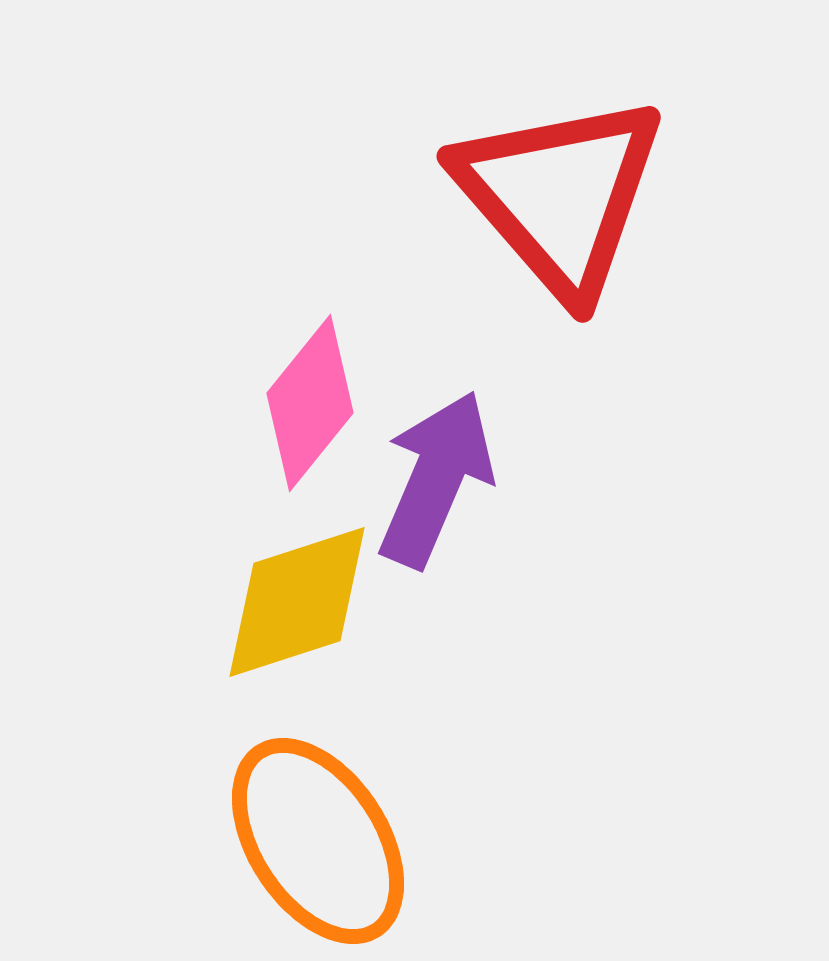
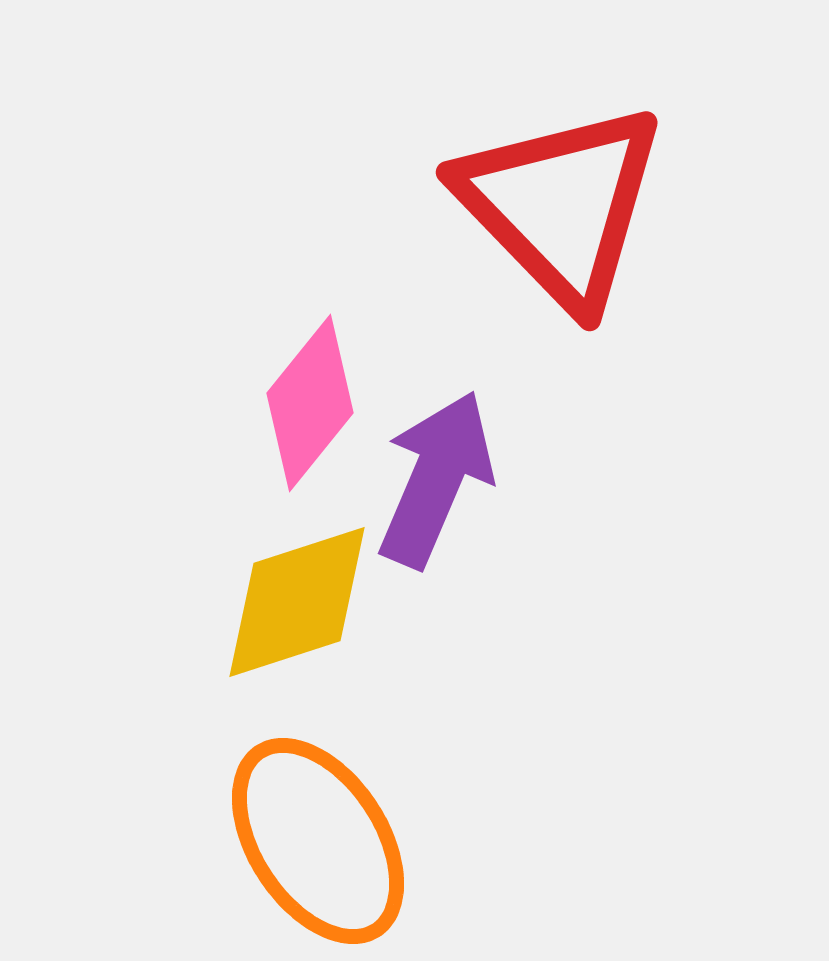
red triangle: moved 1 px right, 10 px down; rotated 3 degrees counterclockwise
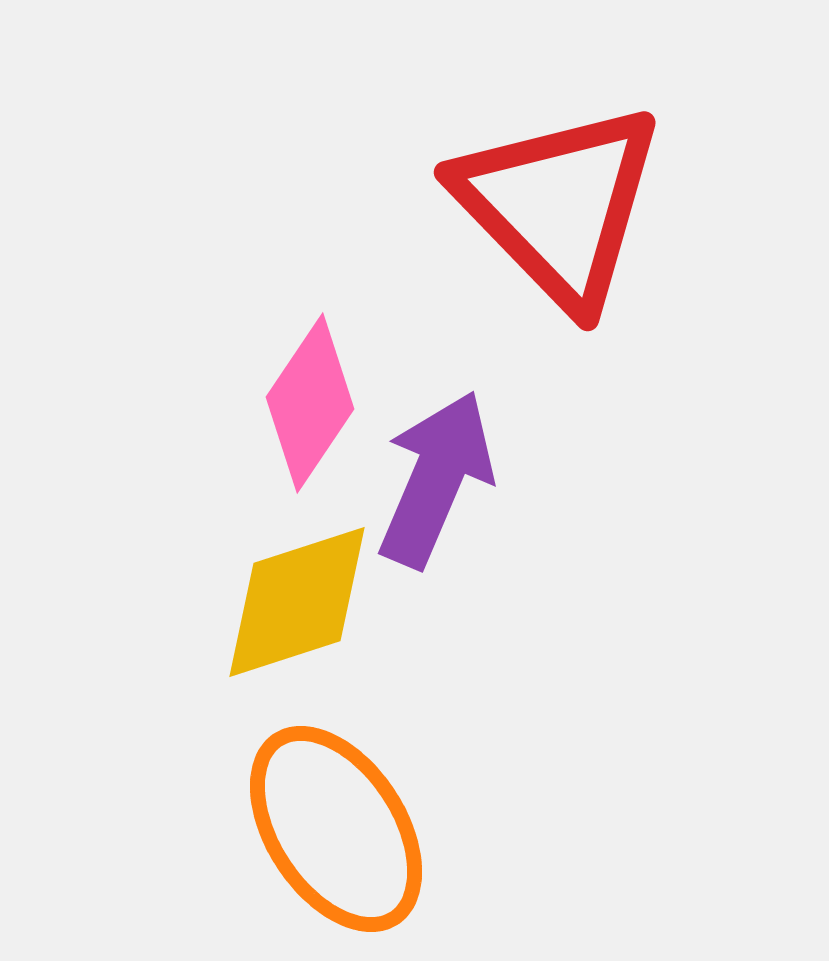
red triangle: moved 2 px left
pink diamond: rotated 5 degrees counterclockwise
orange ellipse: moved 18 px right, 12 px up
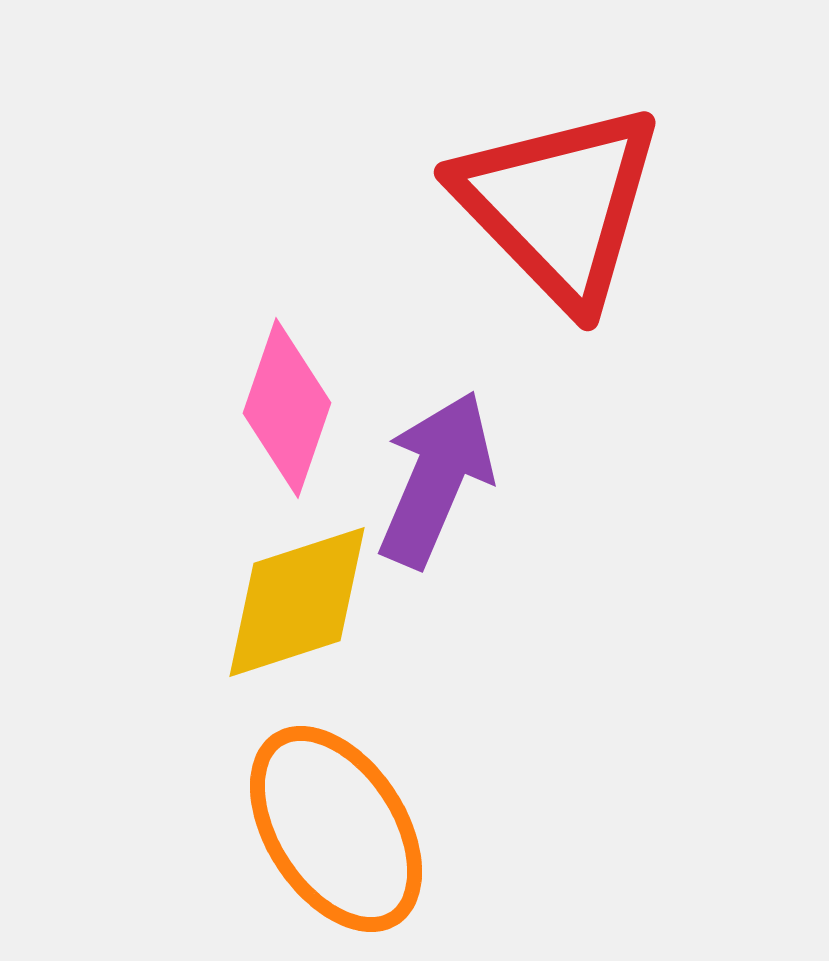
pink diamond: moved 23 px left, 5 px down; rotated 15 degrees counterclockwise
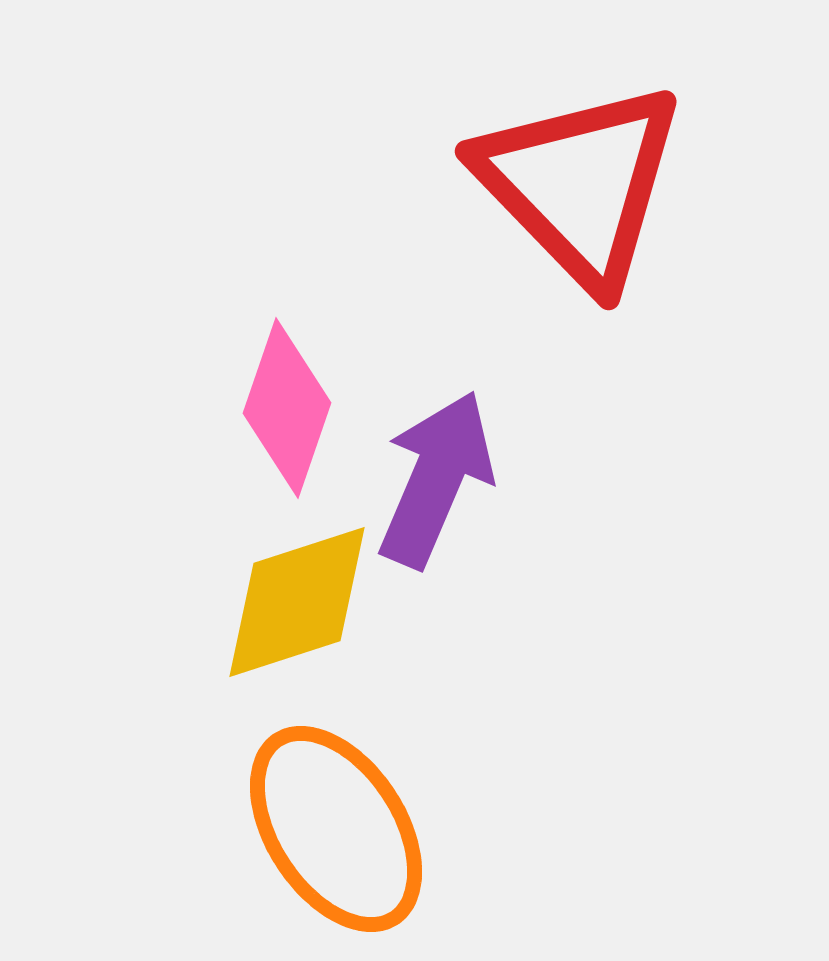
red triangle: moved 21 px right, 21 px up
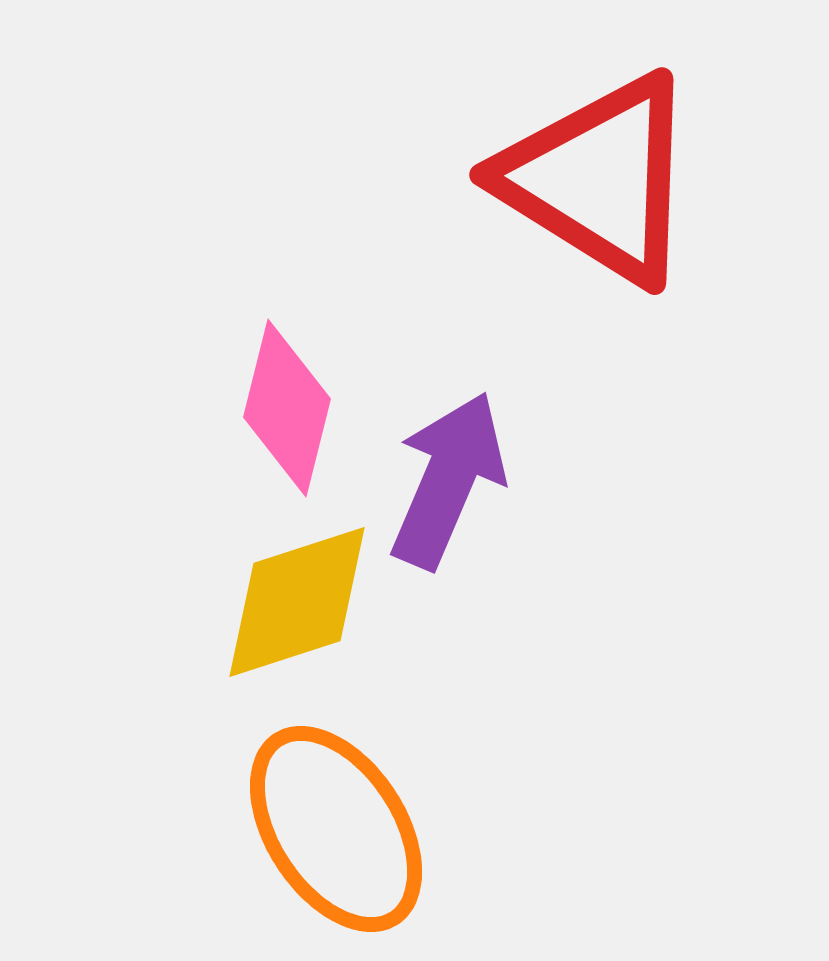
red triangle: moved 19 px right, 5 px up; rotated 14 degrees counterclockwise
pink diamond: rotated 5 degrees counterclockwise
purple arrow: moved 12 px right, 1 px down
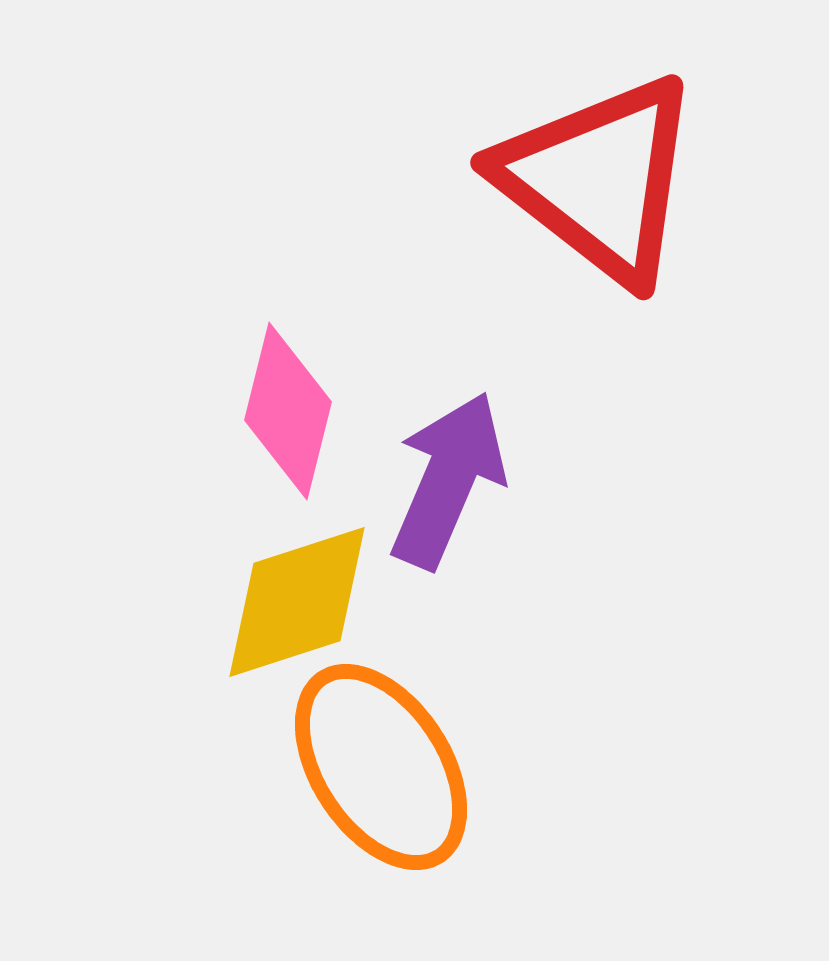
red triangle: rotated 6 degrees clockwise
pink diamond: moved 1 px right, 3 px down
orange ellipse: moved 45 px right, 62 px up
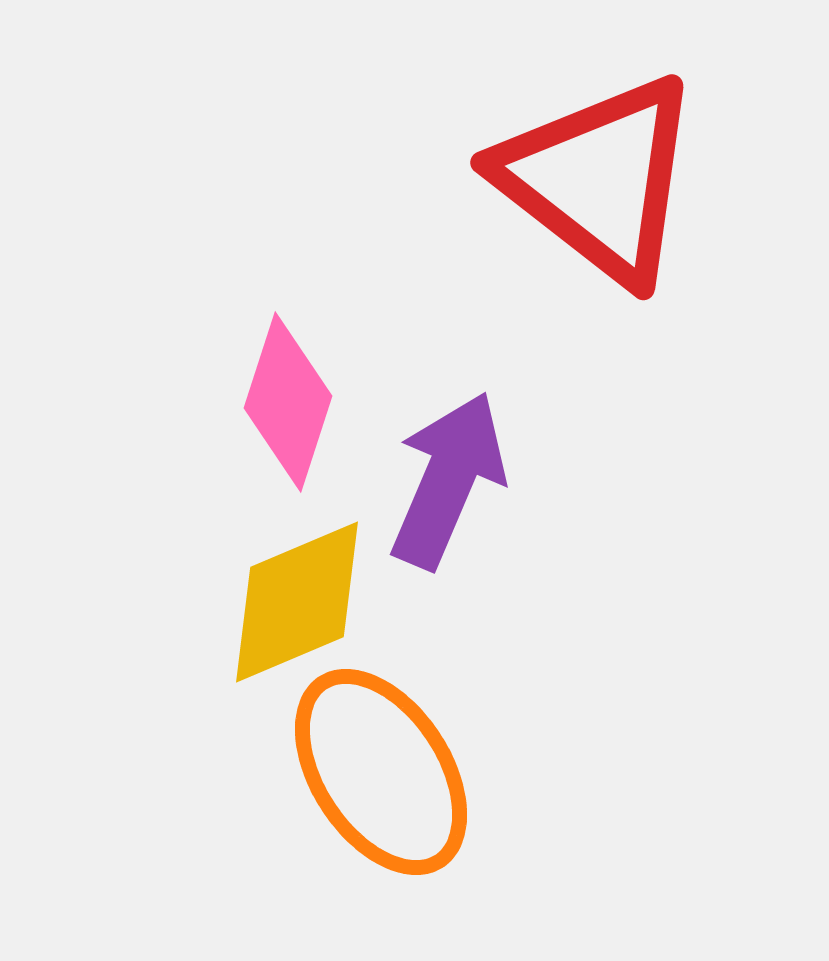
pink diamond: moved 9 px up; rotated 4 degrees clockwise
yellow diamond: rotated 5 degrees counterclockwise
orange ellipse: moved 5 px down
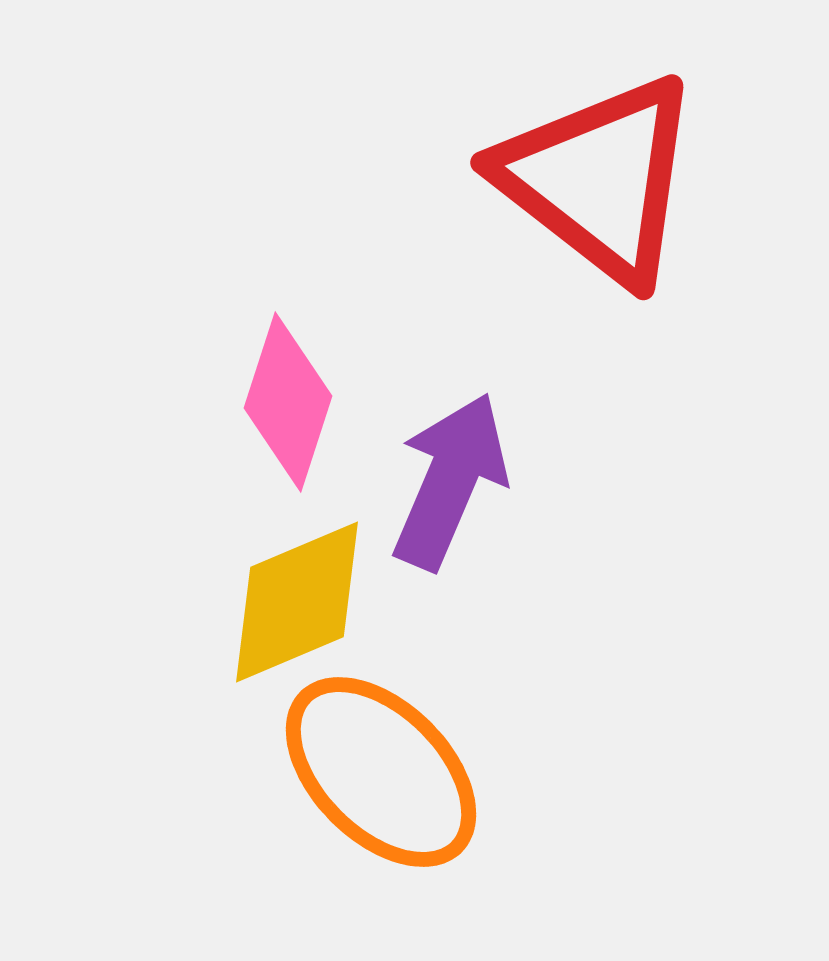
purple arrow: moved 2 px right, 1 px down
orange ellipse: rotated 12 degrees counterclockwise
